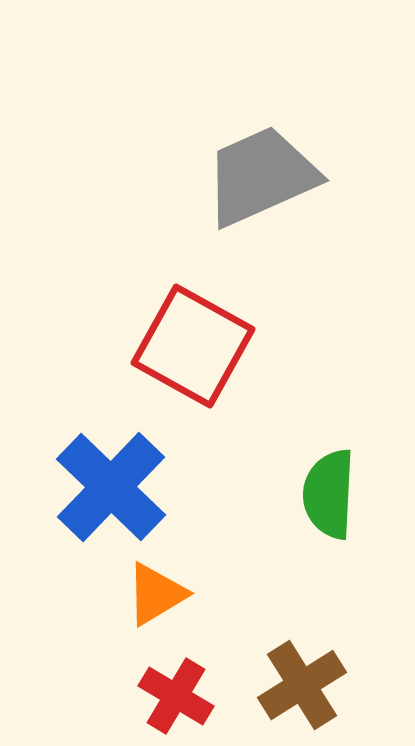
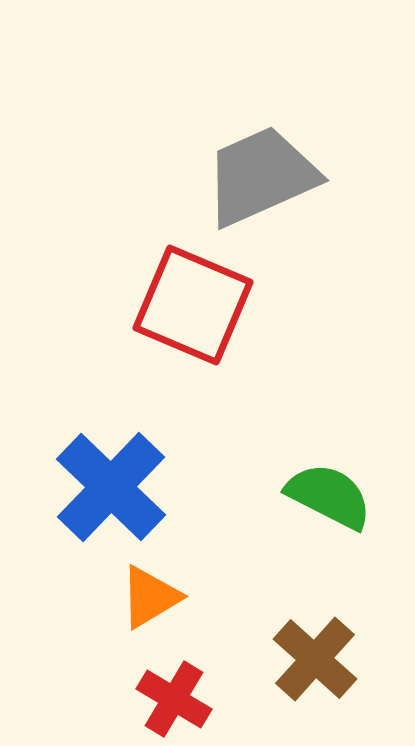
red square: moved 41 px up; rotated 6 degrees counterclockwise
green semicircle: moved 2 px down; rotated 114 degrees clockwise
orange triangle: moved 6 px left, 3 px down
brown cross: moved 13 px right, 26 px up; rotated 16 degrees counterclockwise
red cross: moved 2 px left, 3 px down
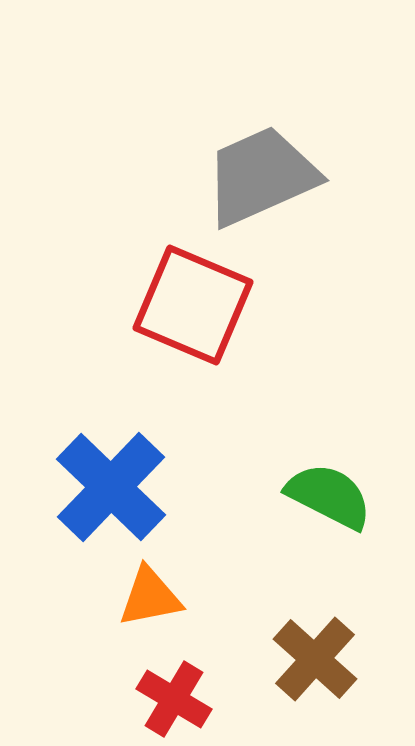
orange triangle: rotated 20 degrees clockwise
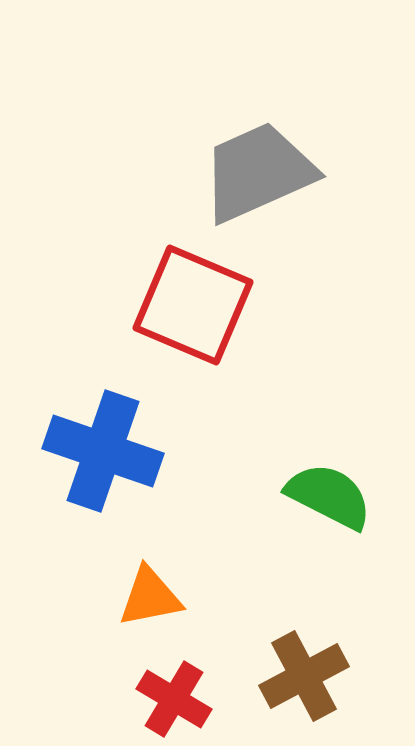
gray trapezoid: moved 3 px left, 4 px up
blue cross: moved 8 px left, 36 px up; rotated 25 degrees counterclockwise
brown cross: moved 11 px left, 17 px down; rotated 20 degrees clockwise
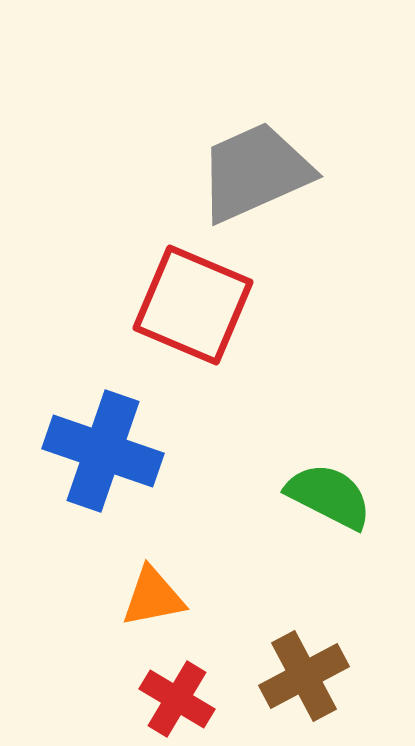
gray trapezoid: moved 3 px left
orange triangle: moved 3 px right
red cross: moved 3 px right
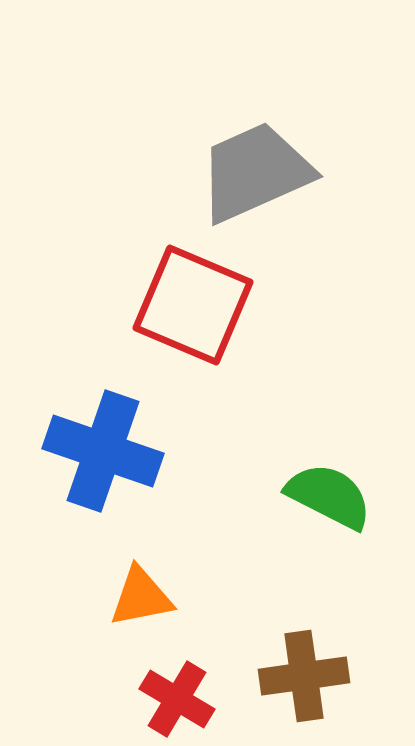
orange triangle: moved 12 px left
brown cross: rotated 20 degrees clockwise
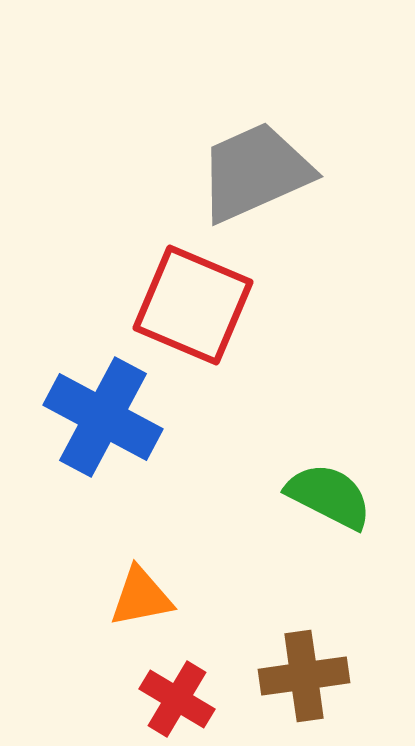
blue cross: moved 34 px up; rotated 9 degrees clockwise
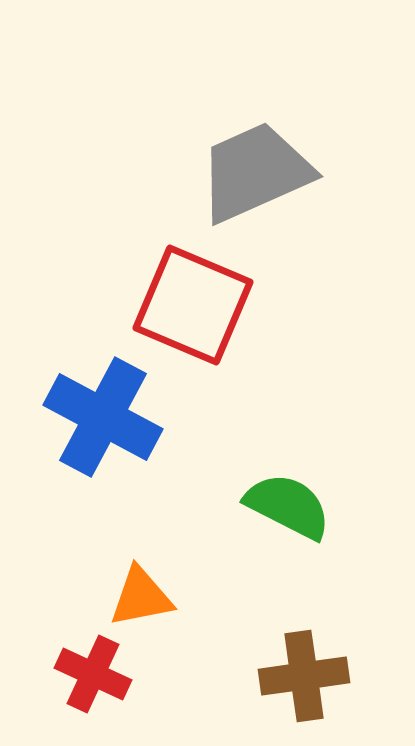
green semicircle: moved 41 px left, 10 px down
red cross: moved 84 px left, 25 px up; rotated 6 degrees counterclockwise
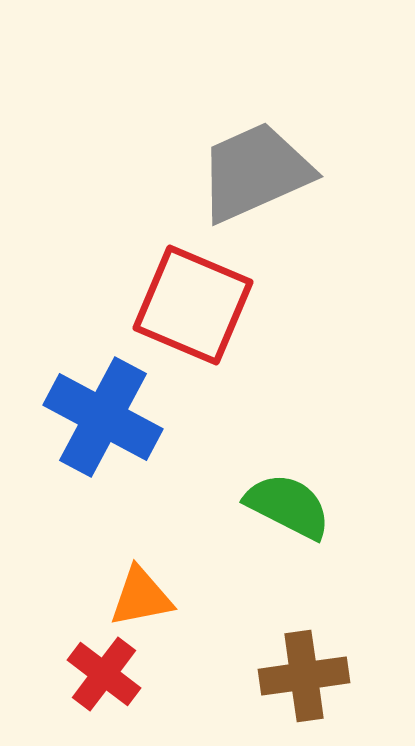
red cross: moved 11 px right; rotated 12 degrees clockwise
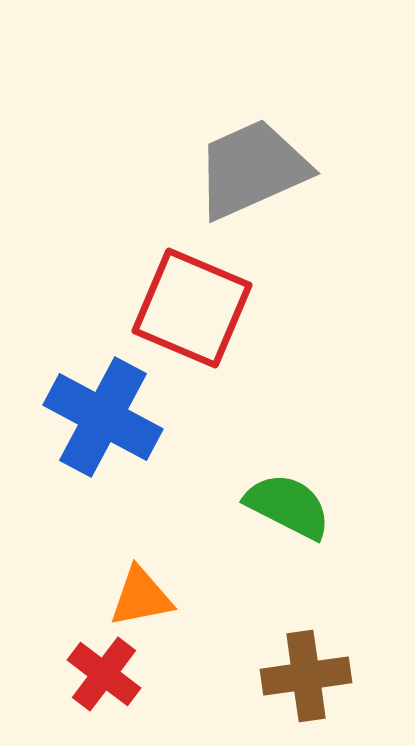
gray trapezoid: moved 3 px left, 3 px up
red square: moved 1 px left, 3 px down
brown cross: moved 2 px right
